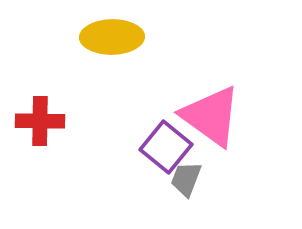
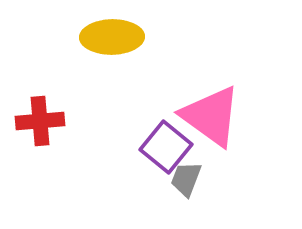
red cross: rotated 6 degrees counterclockwise
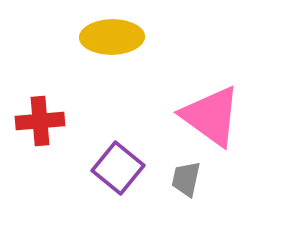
purple square: moved 48 px left, 21 px down
gray trapezoid: rotated 9 degrees counterclockwise
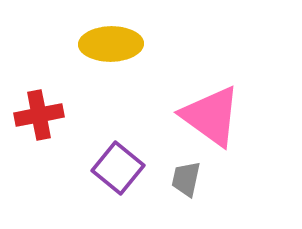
yellow ellipse: moved 1 px left, 7 px down
red cross: moved 1 px left, 6 px up; rotated 6 degrees counterclockwise
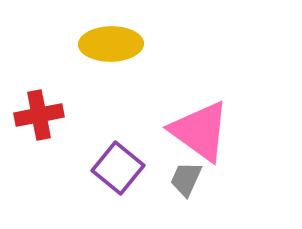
pink triangle: moved 11 px left, 15 px down
gray trapezoid: rotated 12 degrees clockwise
